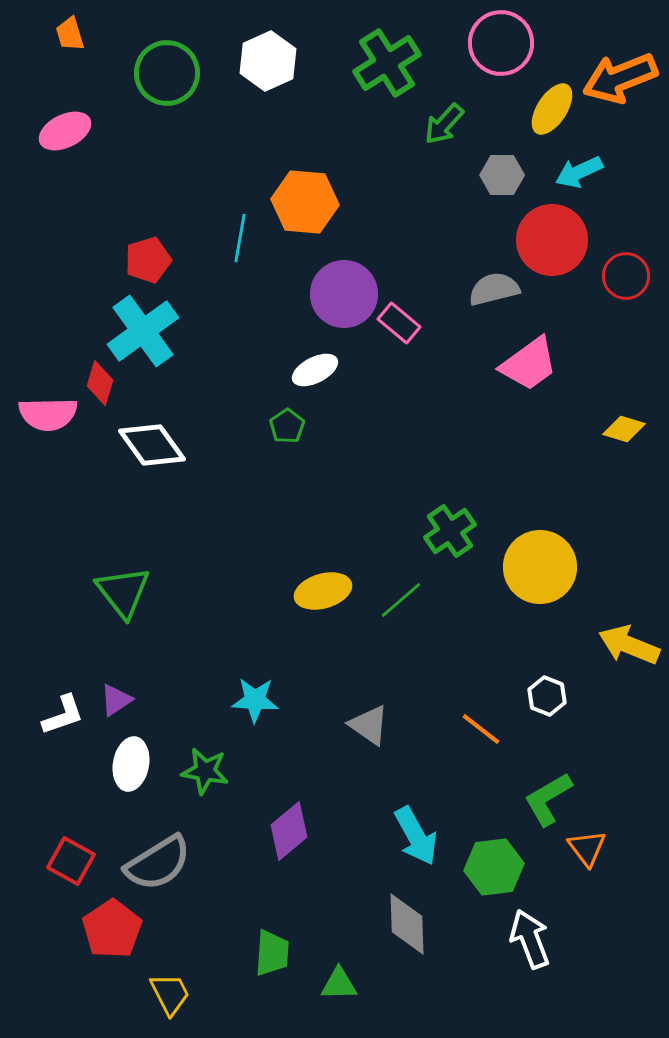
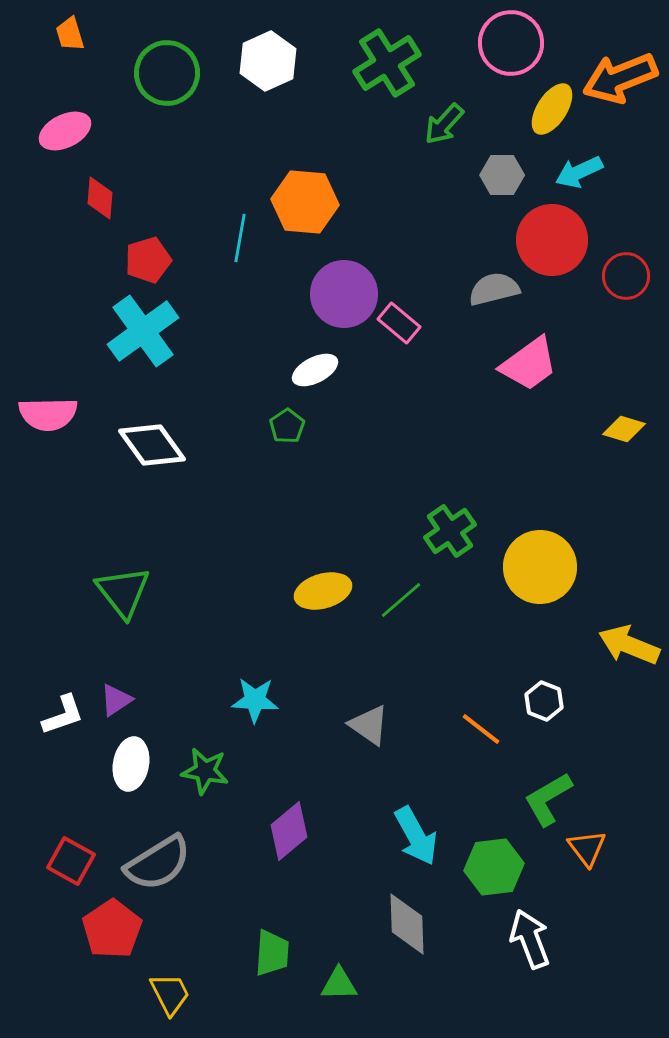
pink circle at (501, 43): moved 10 px right
red diamond at (100, 383): moved 185 px up; rotated 12 degrees counterclockwise
white hexagon at (547, 696): moved 3 px left, 5 px down
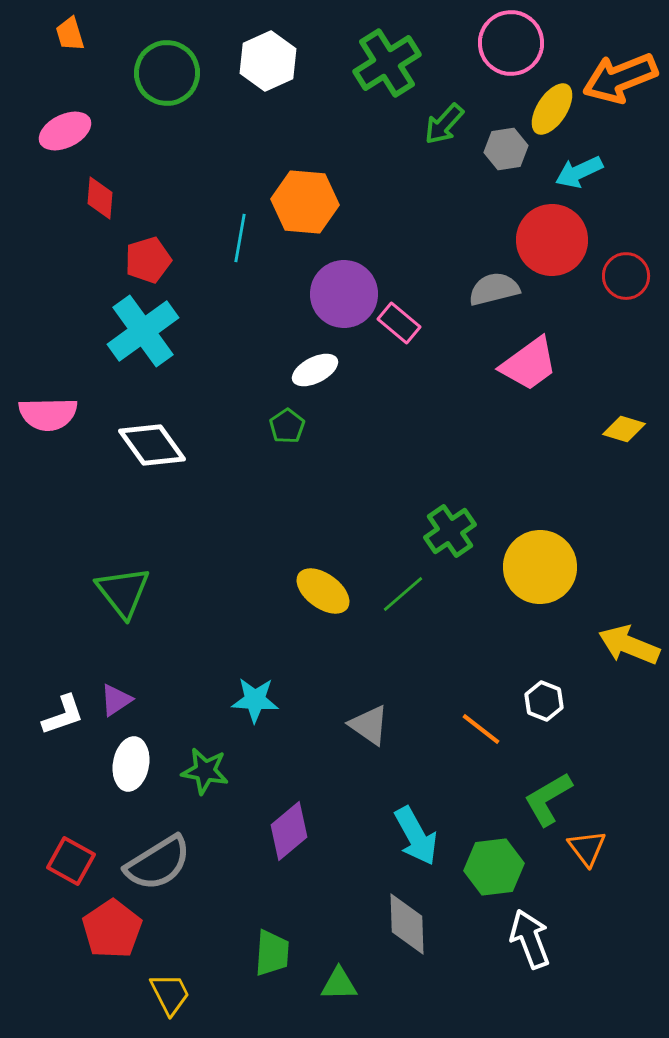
gray hexagon at (502, 175): moved 4 px right, 26 px up; rotated 9 degrees counterclockwise
yellow ellipse at (323, 591): rotated 52 degrees clockwise
green line at (401, 600): moved 2 px right, 6 px up
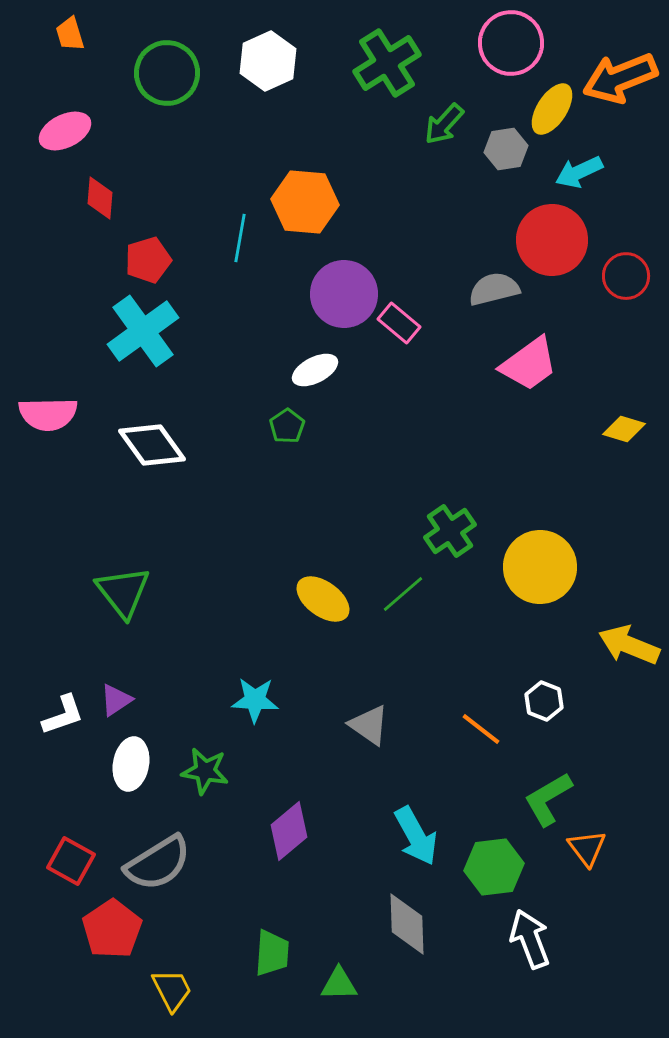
yellow ellipse at (323, 591): moved 8 px down
yellow trapezoid at (170, 994): moved 2 px right, 4 px up
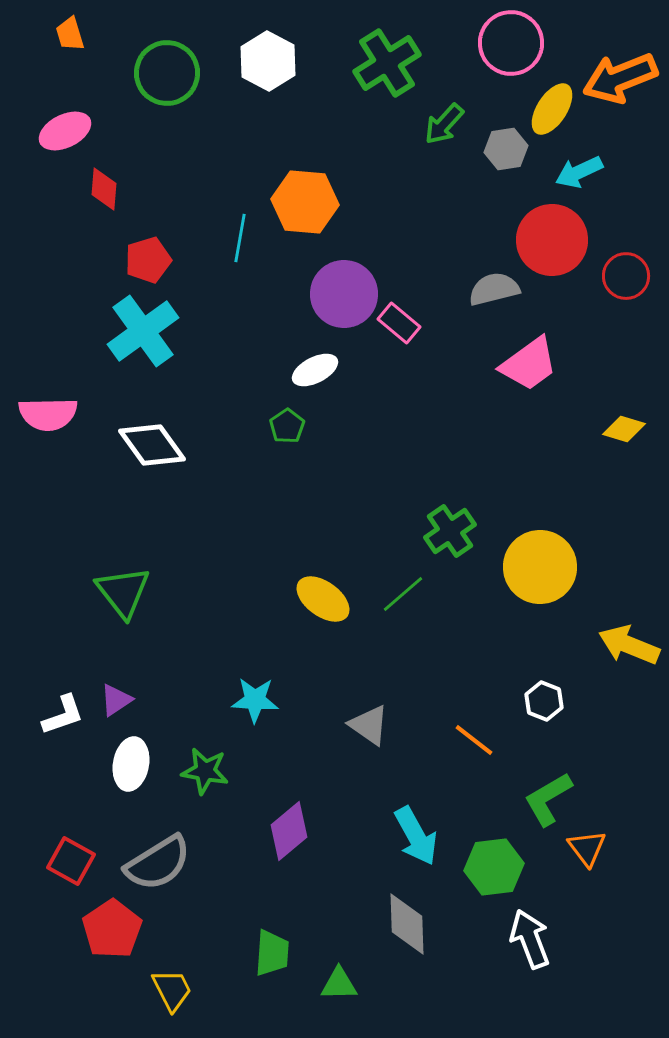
white hexagon at (268, 61): rotated 8 degrees counterclockwise
red diamond at (100, 198): moved 4 px right, 9 px up
orange line at (481, 729): moved 7 px left, 11 px down
